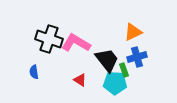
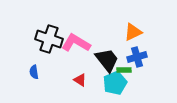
green rectangle: rotated 72 degrees counterclockwise
cyan pentagon: rotated 25 degrees counterclockwise
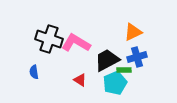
black trapezoid: rotated 80 degrees counterclockwise
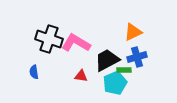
red triangle: moved 1 px right, 4 px up; rotated 24 degrees counterclockwise
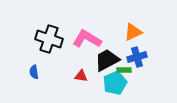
pink L-shape: moved 11 px right, 4 px up
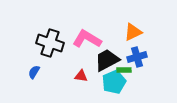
black cross: moved 1 px right, 4 px down
blue semicircle: rotated 40 degrees clockwise
cyan pentagon: moved 1 px left, 1 px up
